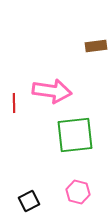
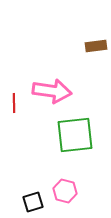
pink hexagon: moved 13 px left, 1 px up
black square: moved 4 px right, 1 px down; rotated 10 degrees clockwise
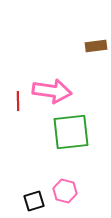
red line: moved 4 px right, 2 px up
green square: moved 4 px left, 3 px up
black square: moved 1 px right, 1 px up
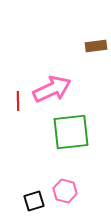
pink arrow: moved 2 px up; rotated 33 degrees counterclockwise
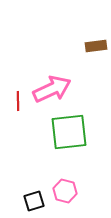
green square: moved 2 px left
